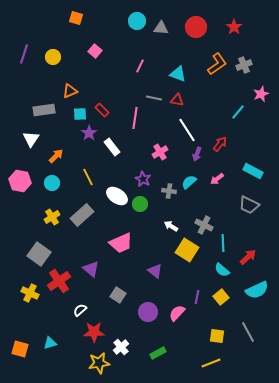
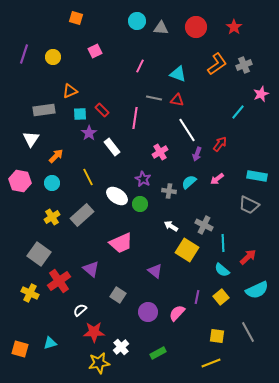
pink square at (95, 51): rotated 24 degrees clockwise
cyan rectangle at (253, 171): moved 4 px right, 5 px down; rotated 18 degrees counterclockwise
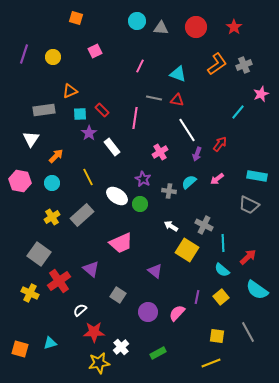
cyan semicircle at (257, 290): rotated 60 degrees clockwise
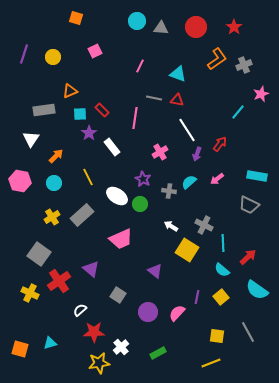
orange L-shape at (217, 64): moved 5 px up
cyan circle at (52, 183): moved 2 px right
pink trapezoid at (121, 243): moved 4 px up
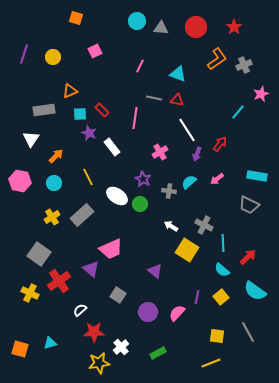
purple star at (89, 133): rotated 14 degrees counterclockwise
pink trapezoid at (121, 239): moved 10 px left, 10 px down
cyan semicircle at (257, 290): moved 2 px left, 1 px down
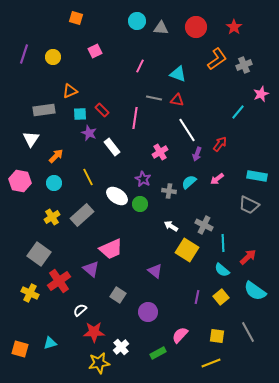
pink semicircle at (177, 313): moved 3 px right, 22 px down
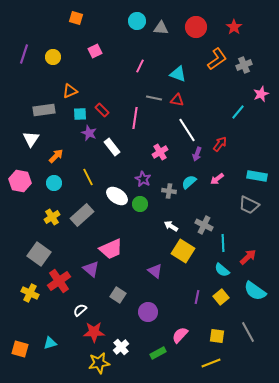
yellow square at (187, 250): moved 4 px left, 1 px down
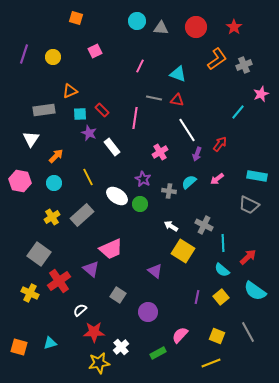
yellow square at (217, 336): rotated 14 degrees clockwise
orange square at (20, 349): moved 1 px left, 2 px up
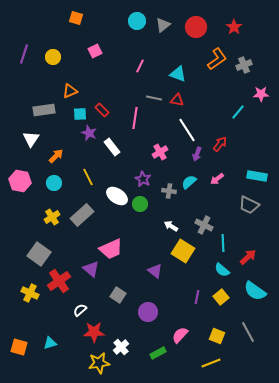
gray triangle at (161, 28): moved 2 px right, 3 px up; rotated 42 degrees counterclockwise
pink star at (261, 94): rotated 21 degrees clockwise
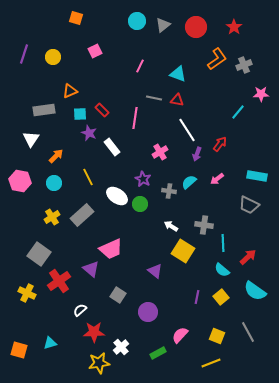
gray cross at (204, 225): rotated 18 degrees counterclockwise
yellow cross at (30, 293): moved 3 px left
orange square at (19, 347): moved 3 px down
